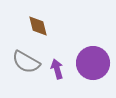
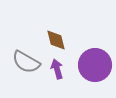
brown diamond: moved 18 px right, 14 px down
purple circle: moved 2 px right, 2 px down
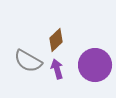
brown diamond: rotated 60 degrees clockwise
gray semicircle: moved 2 px right, 1 px up
